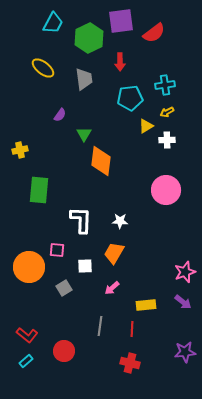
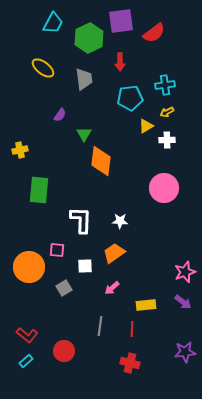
pink circle: moved 2 px left, 2 px up
orange trapezoid: rotated 25 degrees clockwise
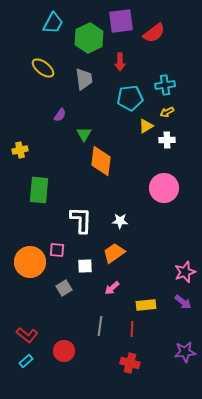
orange circle: moved 1 px right, 5 px up
